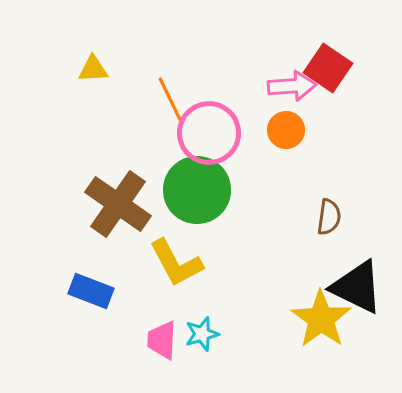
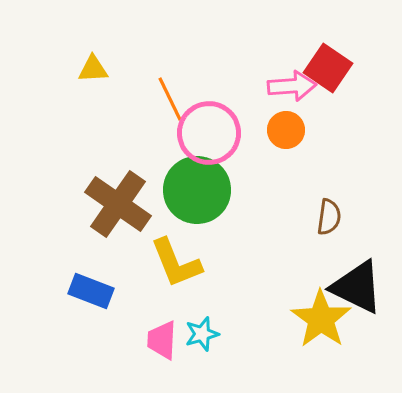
yellow L-shape: rotated 6 degrees clockwise
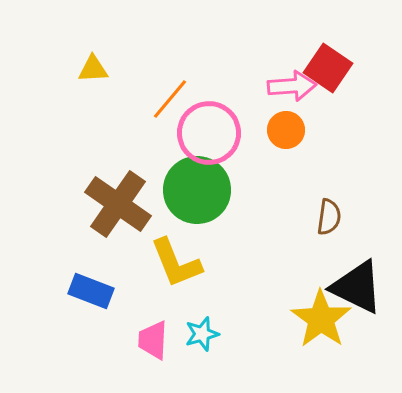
orange line: rotated 66 degrees clockwise
pink trapezoid: moved 9 px left
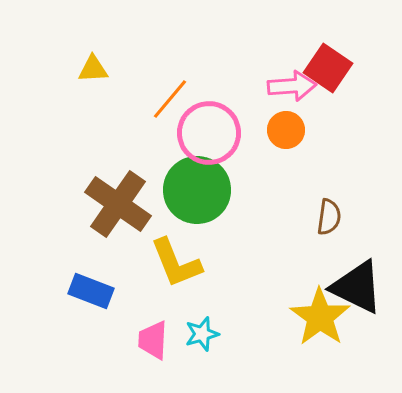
yellow star: moved 1 px left, 2 px up
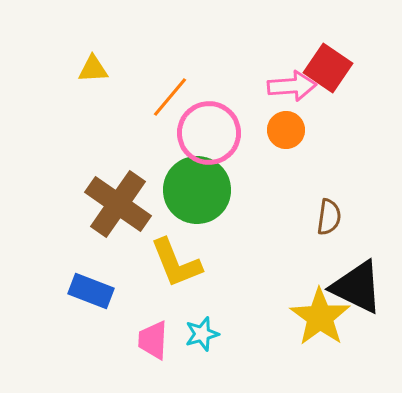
orange line: moved 2 px up
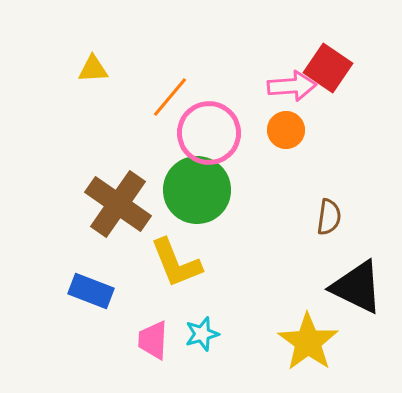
yellow star: moved 12 px left, 25 px down
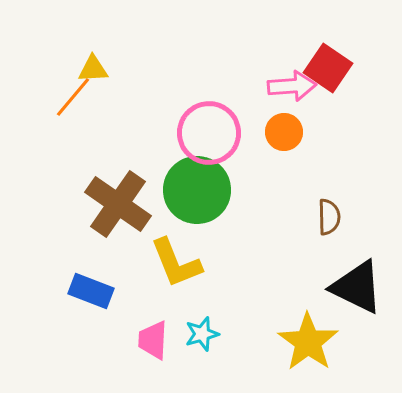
orange line: moved 97 px left
orange circle: moved 2 px left, 2 px down
brown semicircle: rotated 9 degrees counterclockwise
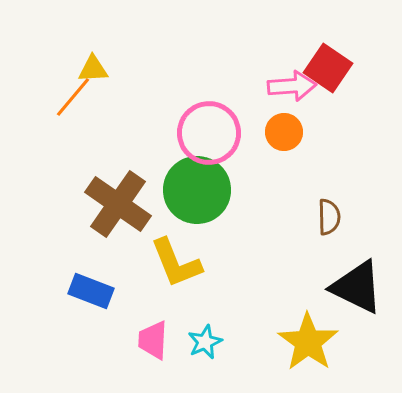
cyan star: moved 3 px right, 8 px down; rotated 8 degrees counterclockwise
